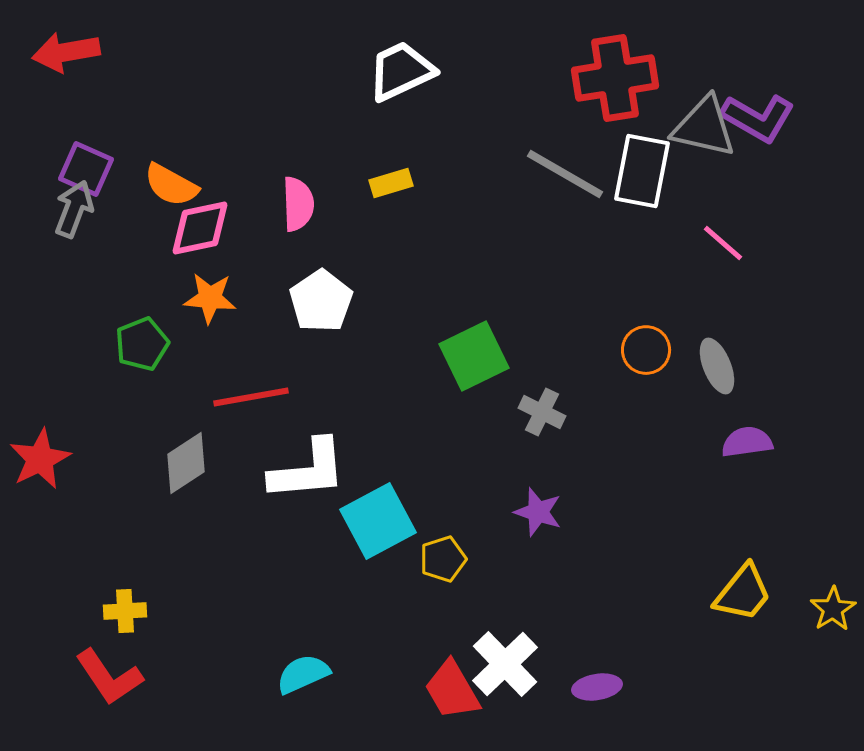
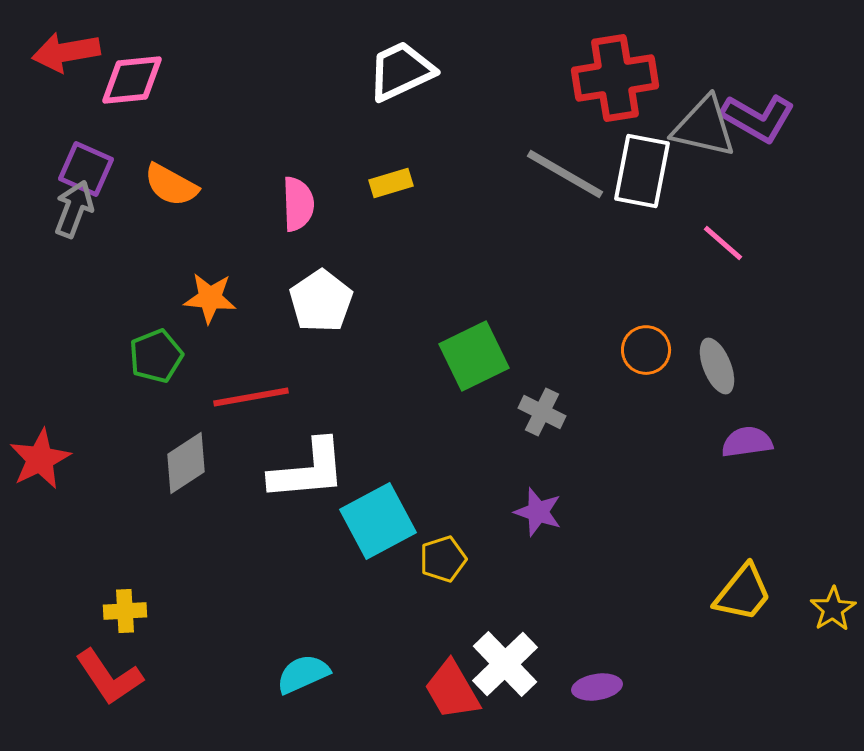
pink diamond: moved 68 px left, 148 px up; rotated 6 degrees clockwise
green pentagon: moved 14 px right, 12 px down
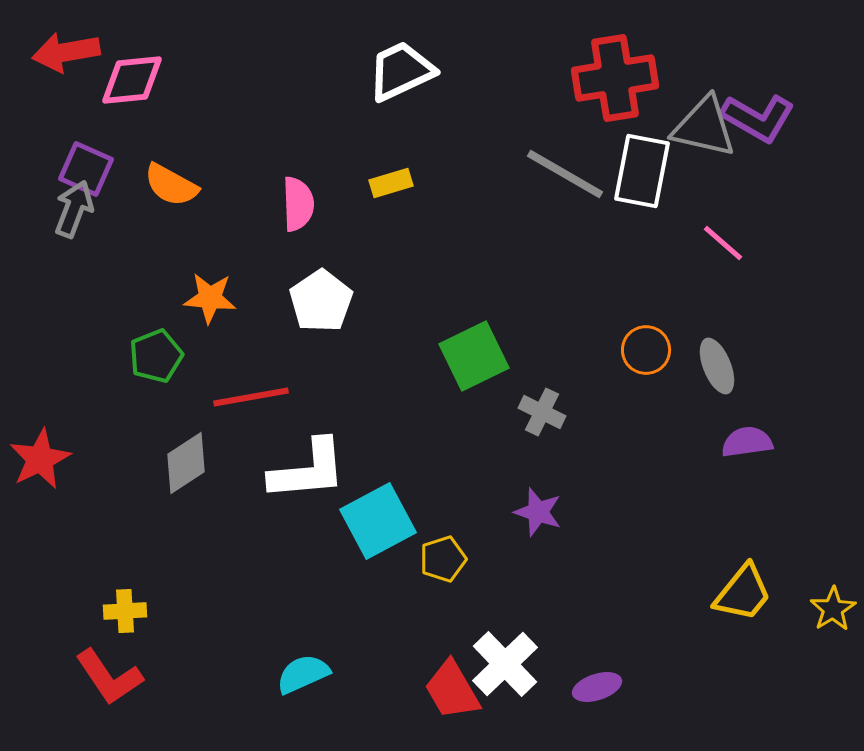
purple ellipse: rotated 9 degrees counterclockwise
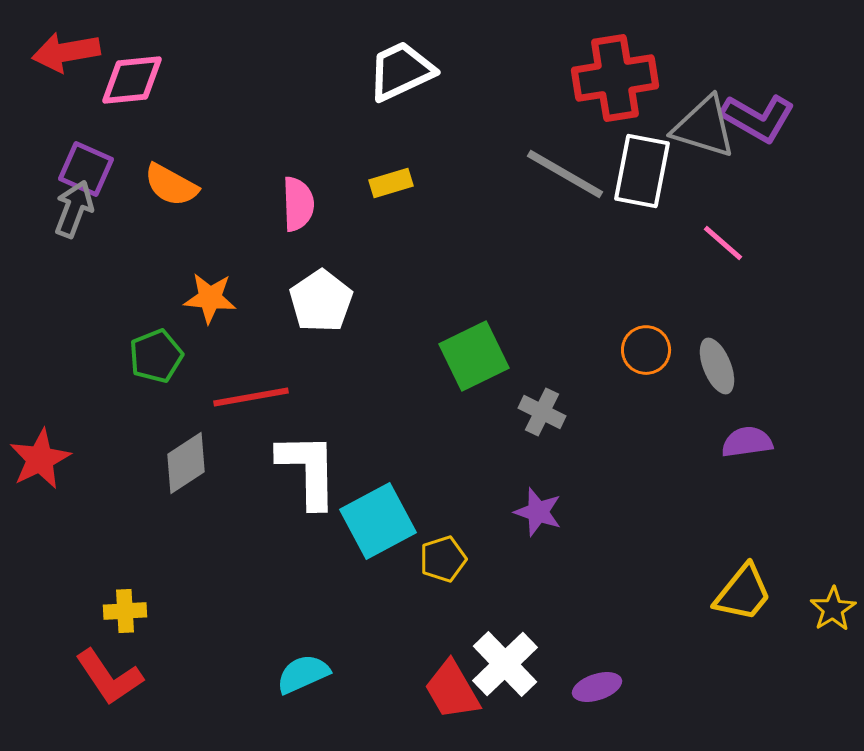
gray triangle: rotated 4 degrees clockwise
white L-shape: rotated 86 degrees counterclockwise
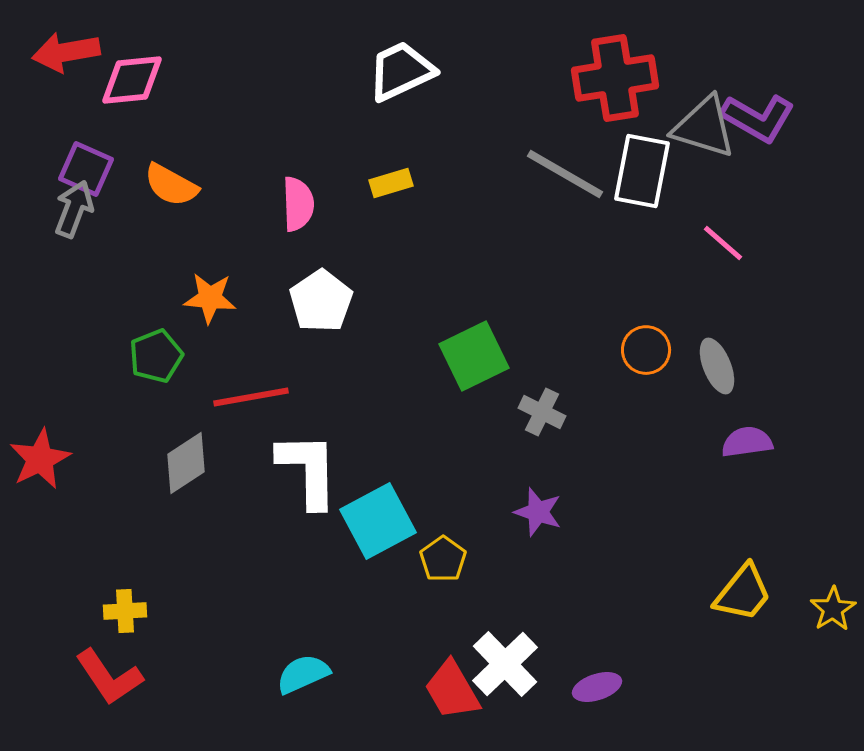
yellow pentagon: rotated 18 degrees counterclockwise
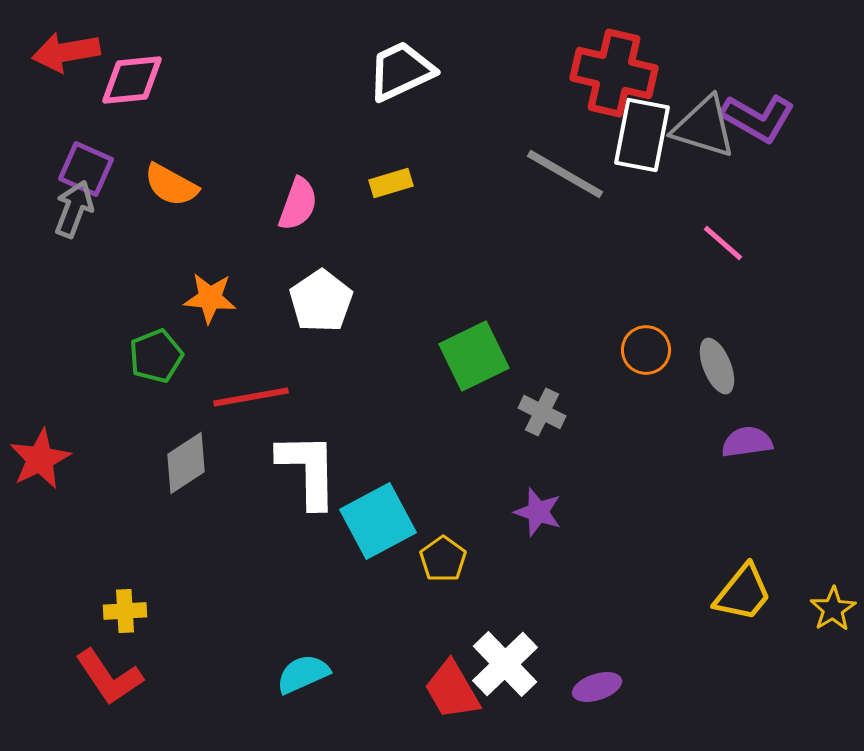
red cross: moved 1 px left, 5 px up; rotated 22 degrees clockwise
white rectangle: moved 36 px up
pink semicircle: rotated 22 degrees clockwise
